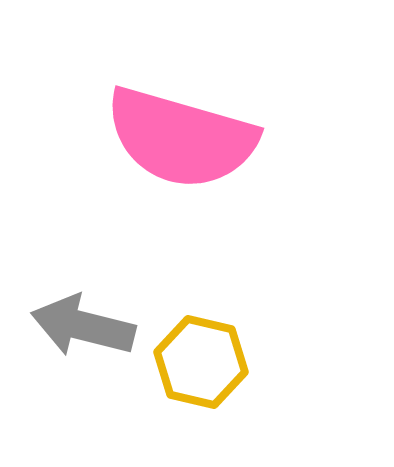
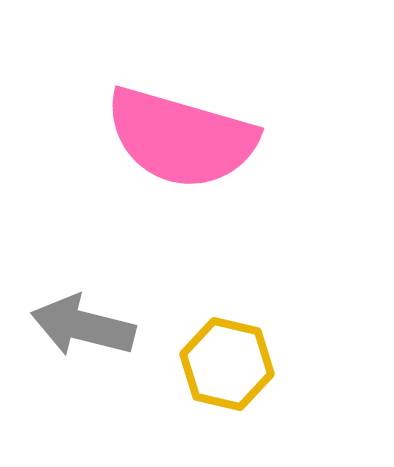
yellow hexagon: moved 26 px right, 2 px down
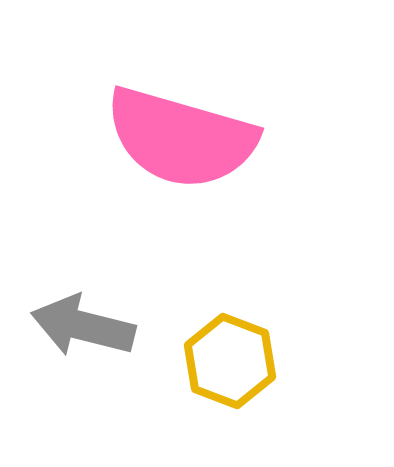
yellow hexagon: moved 3 px right, 3 px up; rotated 8 degrees clockwise
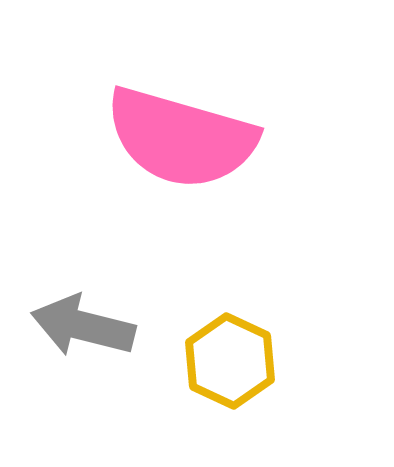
yellow hexagon: rotated 4 degrees clockwise
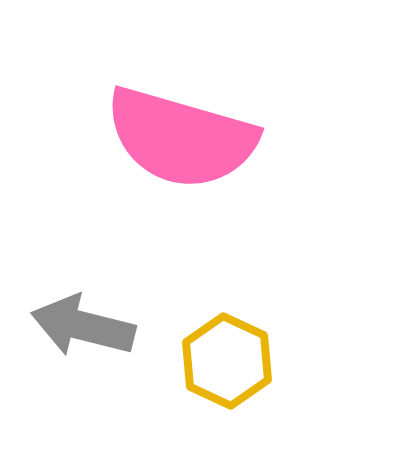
yellow hexagon: moved 3 px left
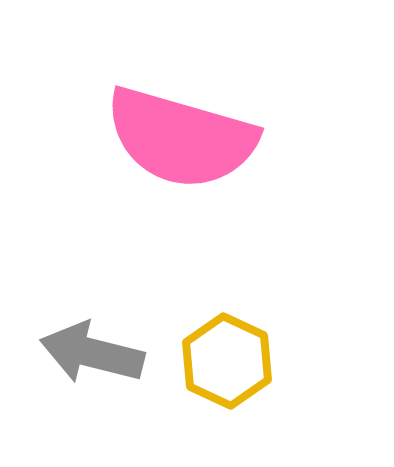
gray arrow: moved 9 px right, 27 px down
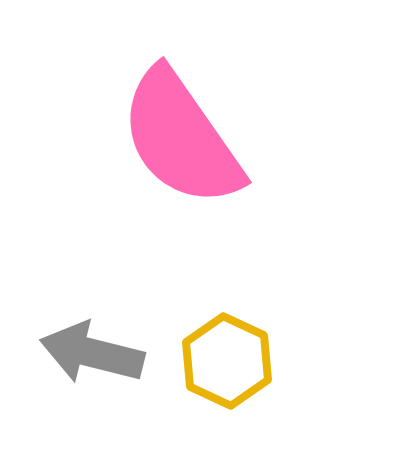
pink semicircle: rotated 39 degrees clockwise
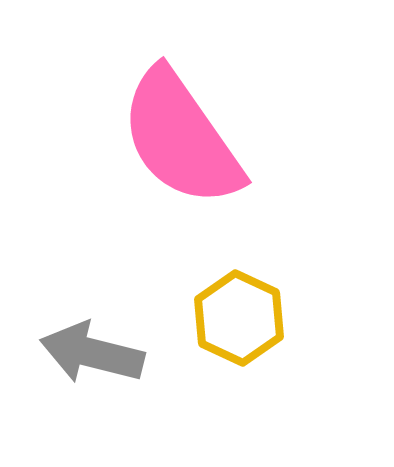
yellow hexagon: moved 12 px right, 43 px up
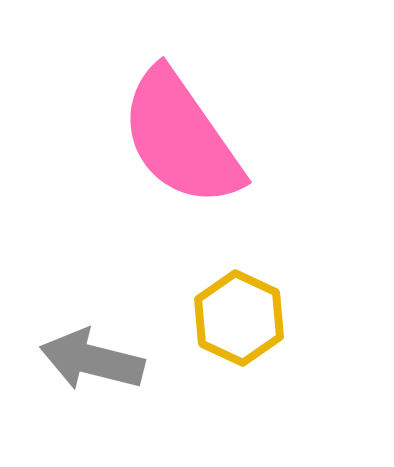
gray arrow: moved 7 px down
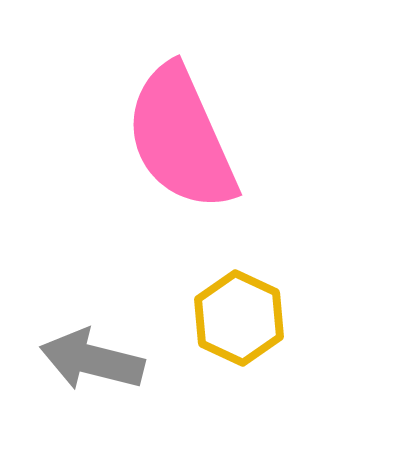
pink semicircle: rotated 11 degrees clockwise
